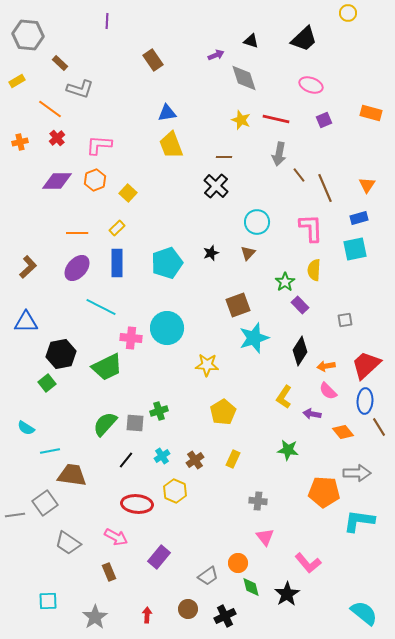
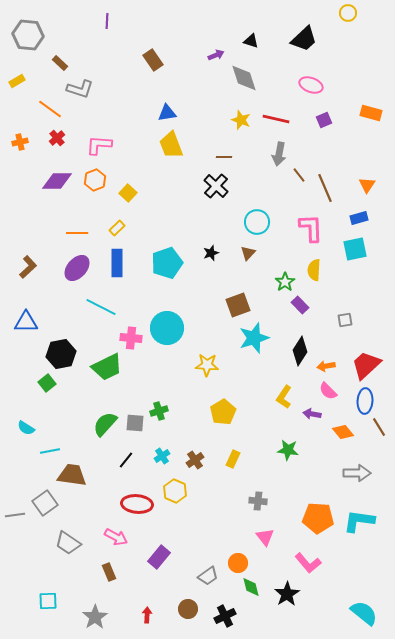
orange pentagon at (324, 492): moved 6 px left, 26 px down
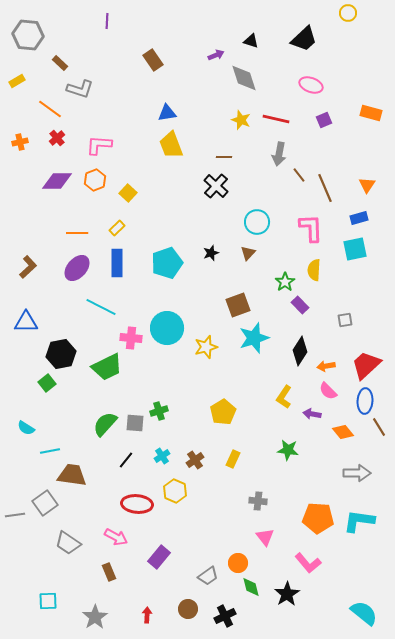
yellow star at (207, 365): moved 1 px left, 18 px up; rotated 20 degrees counterclockwise
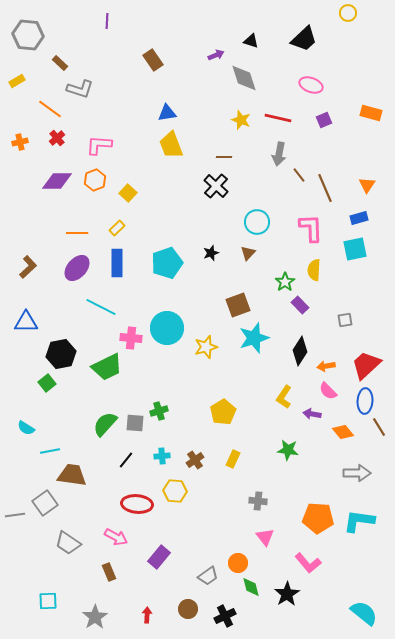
red line at (276, 119): moved 2 px right, 1 px up
cyan cross at (162, 456): rotated 28 degrees clockwise
yellow hexagon at (175, 491): rotated 20 degrees counterclockwise
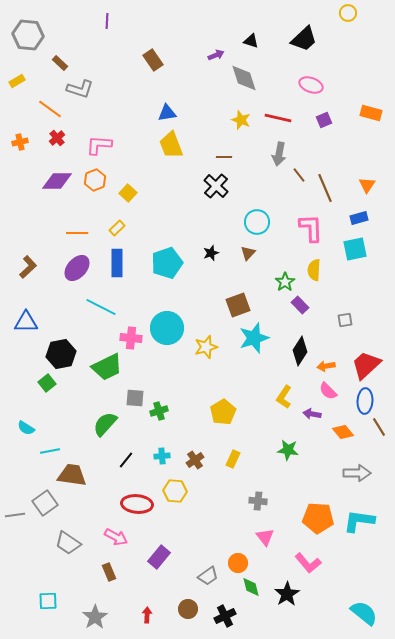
gray square at (135, 423): moved 25 px up
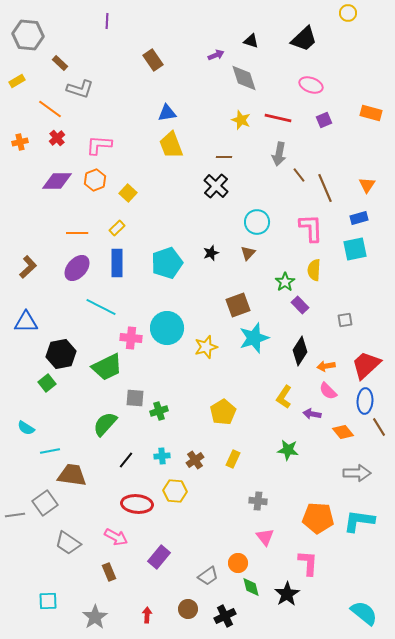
pink L-shape at (308, 563): rotated 136 degrees counterclockwise
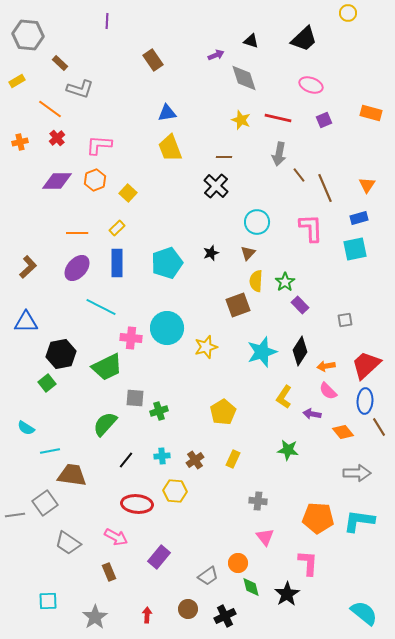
yellow trapezoid at (171, 145): moved 1 px left, 3 px down
yellow semicircle at (314, 270): moved 58 px left, 11 px down
cyan star at (254, 338): moved 8 px right, 14 px down
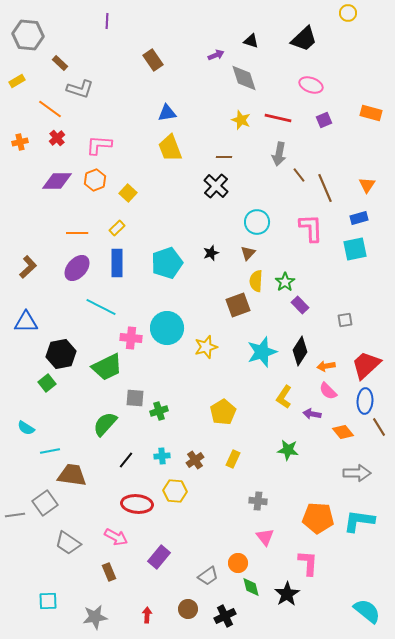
cyan semicircle at (364, 613): moved 3 px right, 2 px up
gray star at (95, 617): rotated 25 degrees clockwise
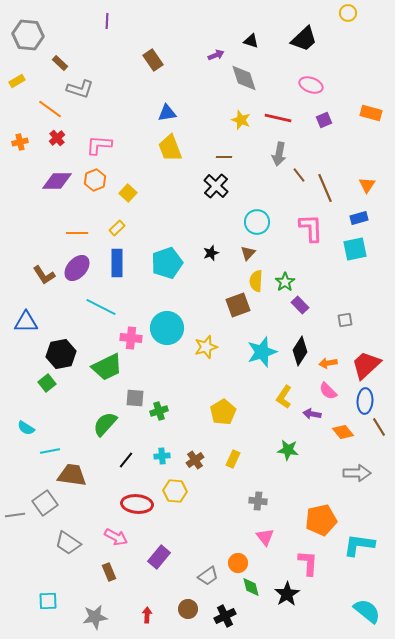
brown L-shape at (28, 267): moved 16 px right, 8 px down; rotated 100 degrees clockwise
orange arrow at (326, 366): moved 2 px right, 3 px up
orange pentagon at (318, 518): moved 3 px right, 2 px down; rotated 16 degrees counterclockwise
cyan L-shape at (359, 521): moved 24 px down
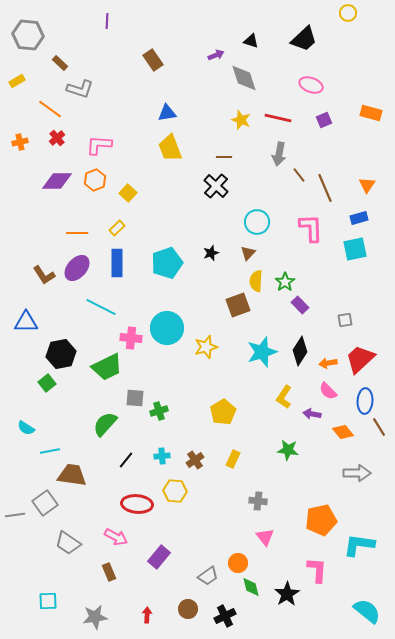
red trapezoid at (366, 365): moved 6 px left, 6 px up
pink L-shape at (308, 563): moved 9 px right, 7 px down
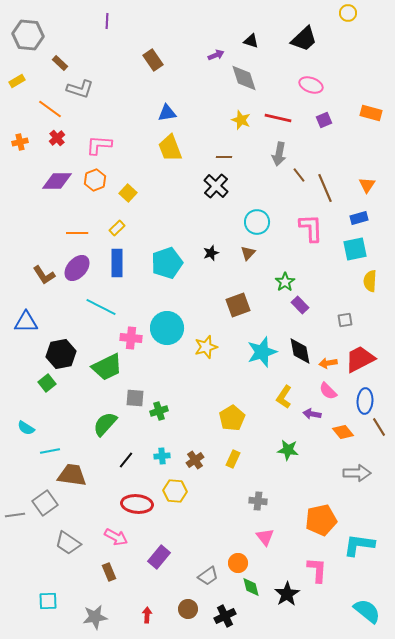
yellow semicircle at (256, 281): moved 114 px right
black diamond at (300, 351): rotated 44 degrees counterclockwise
red trapezoid at (360, 359): rotated 16 degrees clockwise
yellow pentagon at (223, 412): moved 9 px right, 6 px down
